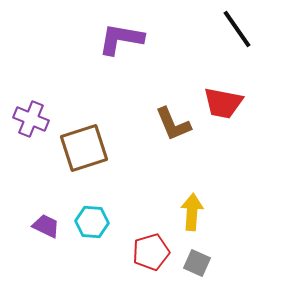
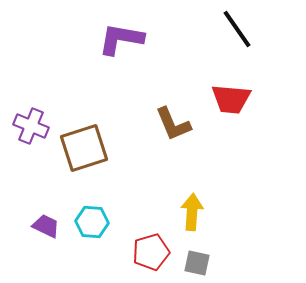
red trapezoid: moved 8 px right, 4 px up; rotated 6 degrees counterclockwise
purple cross: moved 7 px down
gray square: rotated 12 degrees counterclockwise
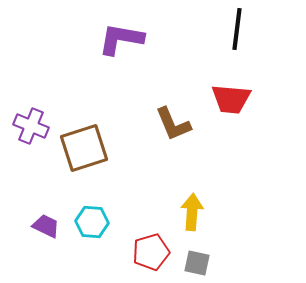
black line: rotated 42 degrees clockwise
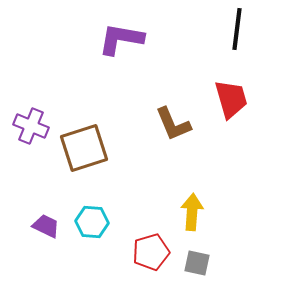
red trapezoid: rotated 111 degrees counterclockwise
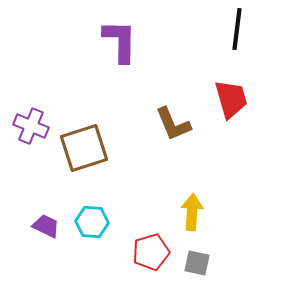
purple L-shape: moved 1 px left, 2 px down; rotated 81 degrees clockwise
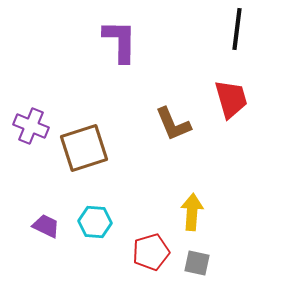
cyan hexagon: moved 3 px right
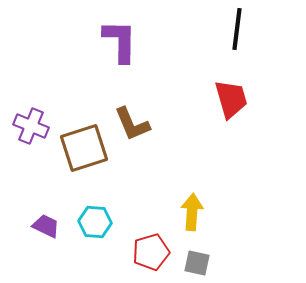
brown L-shape: moved 41 px left
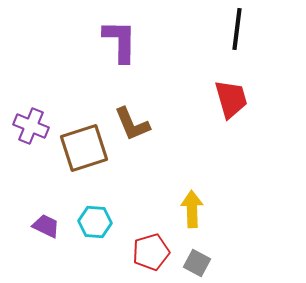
yellow arrow: moved 3 px up; rotated 6 degrees counterclockwise
gray square: rotated 16 degrees clockwise
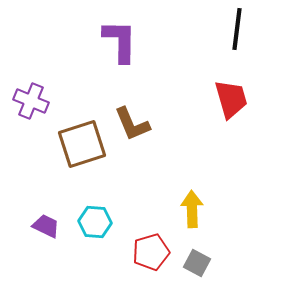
purple cross: moved 25 px up
brown square: moved 2 px left, 4 px up
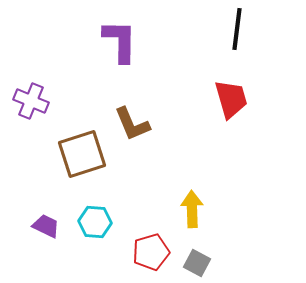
brown square: moved 10 px down
